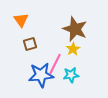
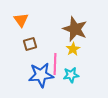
pink line: rotated 25 degrees counterclockwise
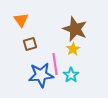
pink line: rotated 10 degrees counterclockwise
cyan star: rotated 28 degrees counterclockwise
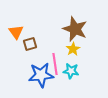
orange triangle: moved 5 px left, 12 px down
cyan star: moved 4 px up; rotated 28 degrees counterclockwise
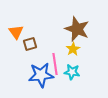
brown star: moved 2 px right
cyan star: moved 1 px right, 1 px down
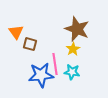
brown square: rotated 32 degrees clockwise
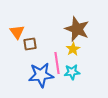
orange triangle: moved 1 px right
brown square: rotated 24 degrees counterclockwise
pink line: moved 2 px right, 1 px up
cyan star: rotated 14 degrees counterclockwise
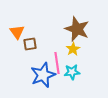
blue star: moved 2 px right; rotated 15 degrees counterclockwise
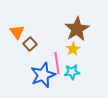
brown star: rotated 20 degrees clockwise
brown square: rotated 32 degrees counterclockwise
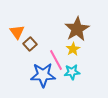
pink line: moved 1 px left, 3 px up; rotated 20 degrees counterclockwise
blue star: rotated 20 degrees clockwise
